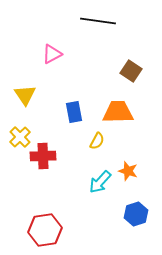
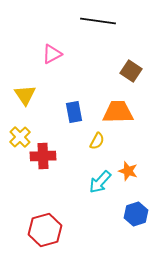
red hexagon: rotated 8 degrees counterclockwise
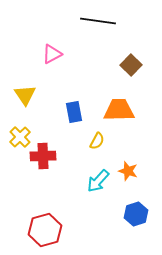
brown square: moved 6 px up; rotated 10 degrees clockwise
orange trapezoid: moved 1 px right, 2 px up
cyan arrow: moved 2 px left, 1 px up
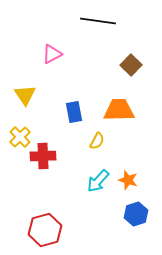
orange star: moved 9 px down
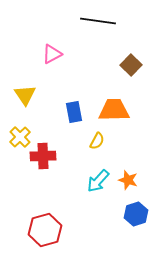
orange trapezoid: moved 5 px left
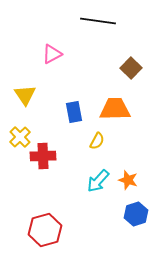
brown square: moved 3 px down
orange trapezoid: moved 1 px right, 1 px up
